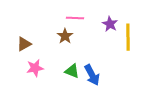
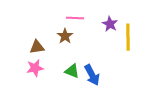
brown triangle: moved 13 px right, 3 px down; rotated 21 degrees clockwise
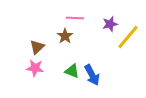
purple star: rotated 28 degrees clockwise
yellow line: rotated 40 degrees clockwise
brown triangle: rotated 35 degrees counterclockwise
pink star: rotated 18 degrees clockwise
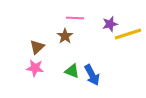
yellow line: moved 3 px up; rotated 32 degrees clockwise
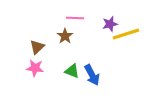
yellow line: moved 2 px left
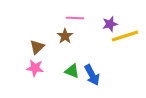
yellow line: moved 1 px left, 2 px down
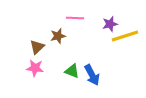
brown star: moved 7 px left; rotated 21 degrees clockwise
